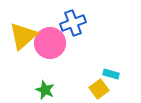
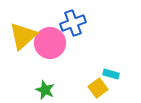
yellow square: moved 1 px left, 1 px up
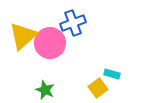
cyan rectangle: moved 1 px right
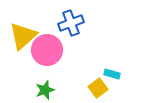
blue cross: moved 2 px left
pink circle: moved 3 px left, 7 px down
green star: rotated 30 degrees clockwise
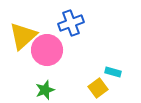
cyan rectangle: moved 1 px right, 2 px up
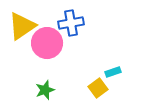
blue cross: rotated 10 degrees clockwise
yellow triangle: moved 1 px left, 10 px up; rotated 8 degrees clockwise
pink circle: moved 7 px up
cyan rectangle: rotated 35 degrees counterclockwise
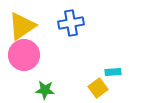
pink circle: moved 23 px left, 12 px down
cyan rectangle: rotated 14 degrees clockwise
green star: rotated 24 degrees clockwise
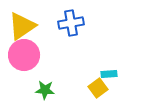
cyan rectangle: moved 4 px left, 2 px down
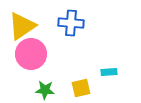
blue cross: rotated 15 degrees clockwise
pink circle: moved 7 px right, 1 px up
cyan rectangle: moved 2 px up
yellow square: moved 17 px left; rotated 24 degrees clockwise
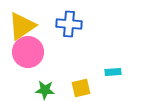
blue cross: moved 2 px left, 1 px down
pink circle: moved 3 px left, 2 px up
cyan rectangle: moved 4 px right
